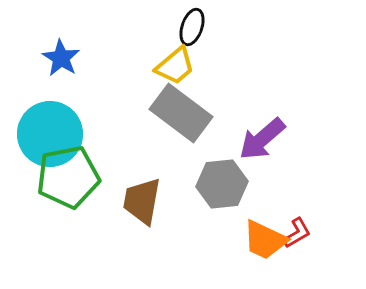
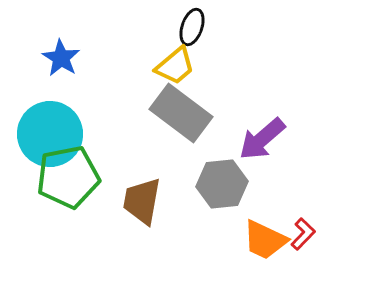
red L-shape: moved 6 px right, 1 px down; rotated 16 degrees counterclockwise
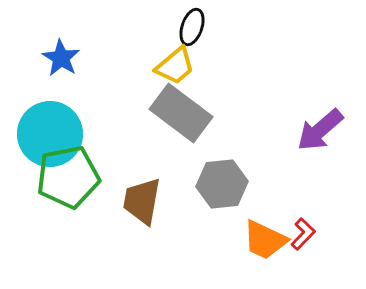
purple arrow: moved 58 px right, 9 px up
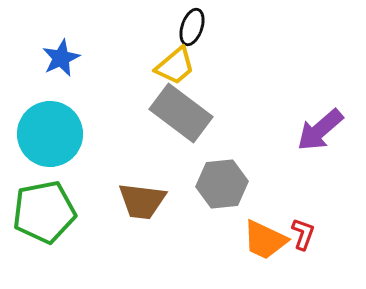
blue star: rotated 15 degrees clockwise
green pentagon: moved 24 px left, 35 px down
brown trapezoid: rotated 93 degrees counterclockwise
red L-shape: rotated 24 degrees counterclockwise
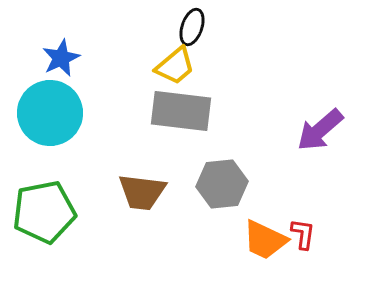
gray rectangle: moved 2 px up; rotated 30 degrees counterclockwise
cyan circle: moved 21 px up
brown trapezoid: moved 9 px up
red L-shape: rotated 12 degrees counterclockwise
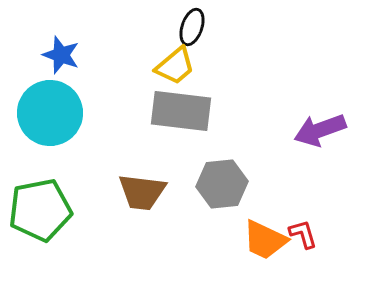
blue star: moved 3 px up; rotated 27 degrees counterclockwise
purple arrow: rotated 21 degrees clockwise
green pentagon: moved 4 px left, 2 px up
red L-shape: rotated 24 degrees counterclockwise
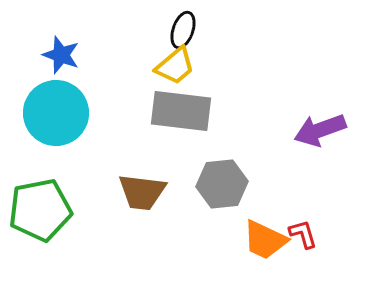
black ellipse: moved 9 px left, 3 px down
cyan circle: moved 6 px right
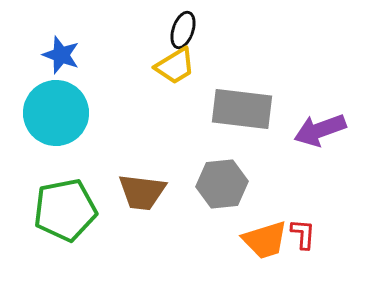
yellow trapezoid: rotated 9 degrees clockwise
gray rectangle: moved 61 px right, 2 px up
green pentagon: moved 25 px right
red L-shape: rotated 20 degrees clockwise
orange trapezoid: rotated 42 degrees counterclockwise
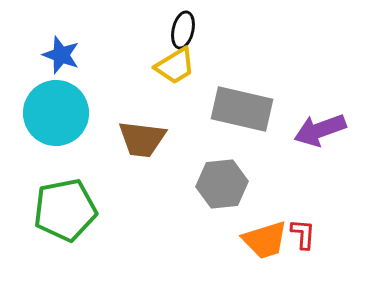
black ellipse: rotated 6 degrees counterclockwise
gray rectangle: rotated 6 degrees clockwise
brown trapezoid: moved 53 px up
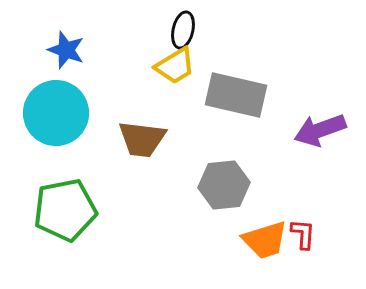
blue star: moved 5 px right, 5 px up
gray rectangle: moved 6 px left, 14 px up
gray hexagon: moved 2 px right, 1 px down
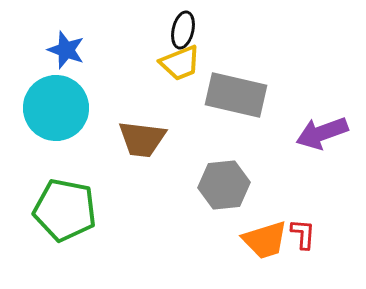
yellow trapezoid: moved 5 px right, 3 px up; rotated 9 degrees clockwise
cyan circle: moved 5 px up
purple arrow: moved 2 px right, 3 px down
green pentagon: rotated 22 degrees clockwise
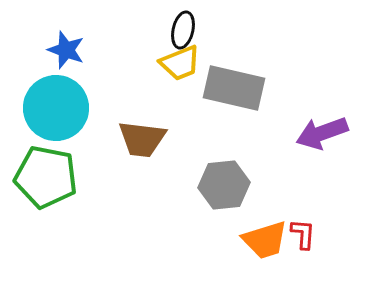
gray rectangle: moved 2 px left, 7 px up
green pentagon: moved 19 px left, 33 px up
